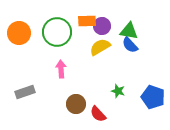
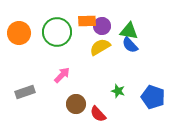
pink arrow: moved 1 px right, 6 px down; rotated 48 degrees clockwise
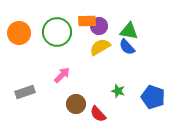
purple circle: moved 3 px left
blue semicircle: moved 3 px left, 2 px down
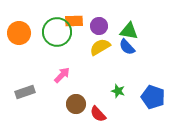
orange rectangle: moved 13 px left
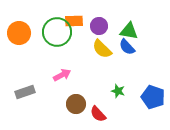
yellow semicircle: moved 2 px right, 2 px down; rotated 105 degrees counterclockwise
pink arrow: rotated 18 degrees clockwise
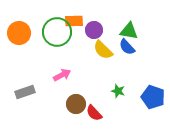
purple circle: moved 5 px left, 4 px down
yellow semicircle: moved 1 px right, 1 px down
red semicircle: moved 4 px left, 1 px up
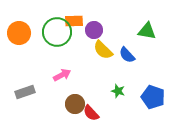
green triangle: moved 18 px right
blue semicircle: moved 8 px down
brown circle: moved 1 px left
red semicircle: moved 3 px left
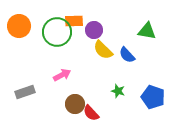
orange circle: moved 7 px up
